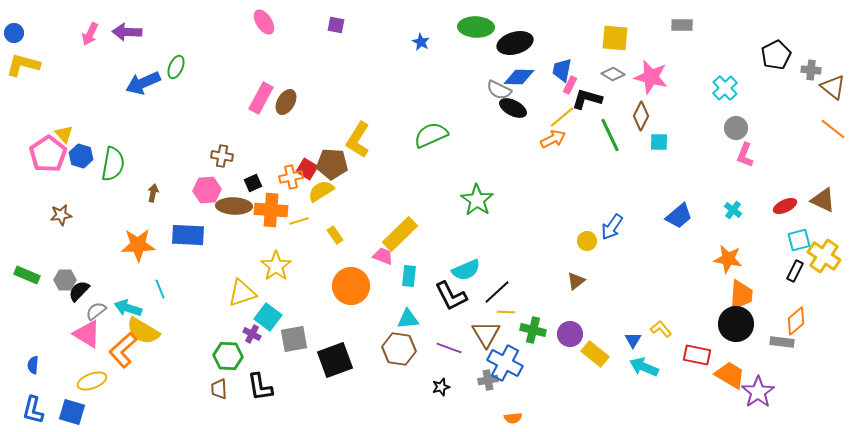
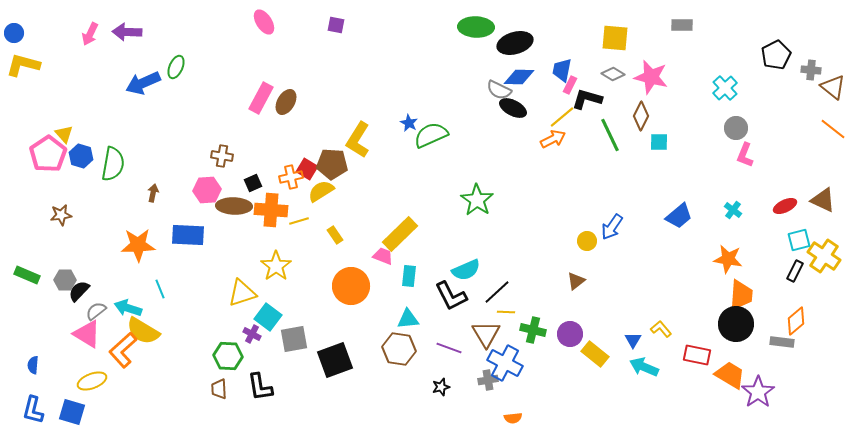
blue star at (421, 42): moved 12 px left, 81 px down
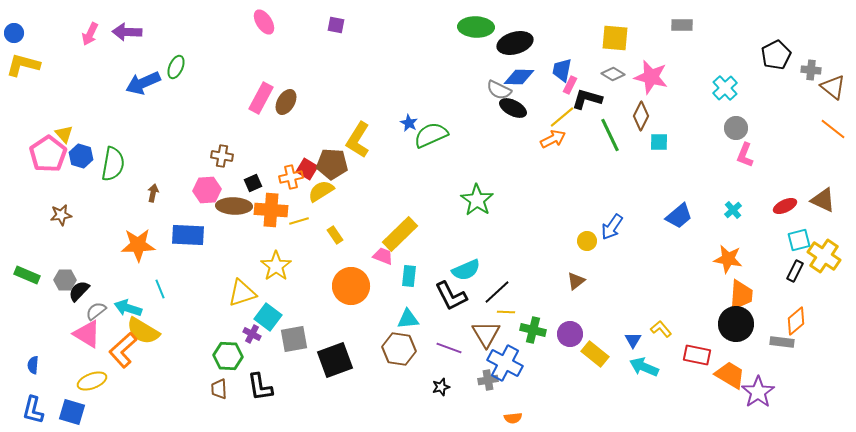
cyan cross at (733, 210): rotated 12 degrees clockwise
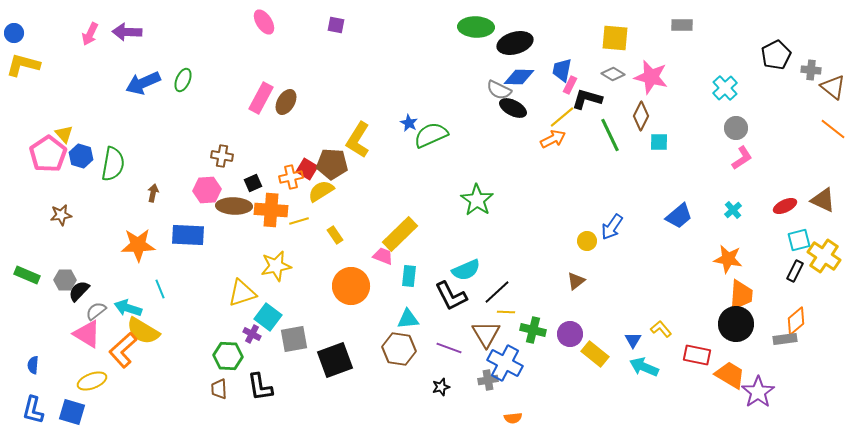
green ellipse at (176, 67): moved 7 px right, 13 px down
pink L-shape at (745, 155): moved 3 px left, 3 px down; rotated 145 degrees counterclockwise
yellow star at (276, 266): rotated 24 degrees clockwise
gray rectangle at (782, 342): moved 3 px right, 3 px up; rotated 15 degrees counterclockwise
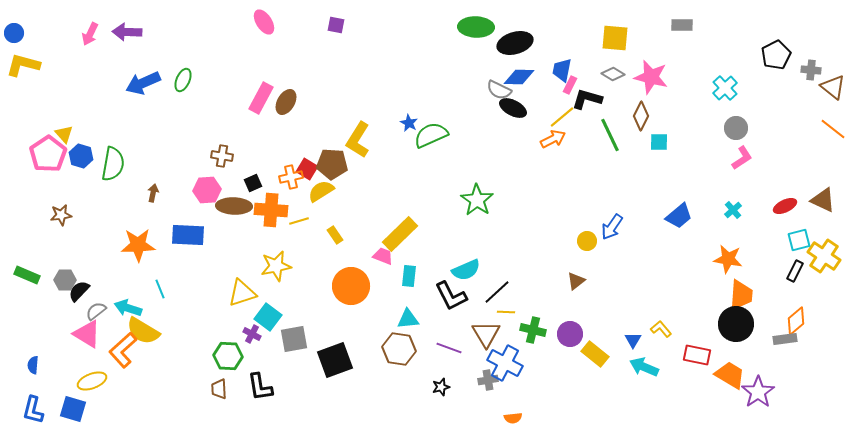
blue square at (72, 412): moved 1 px right, 3 px up
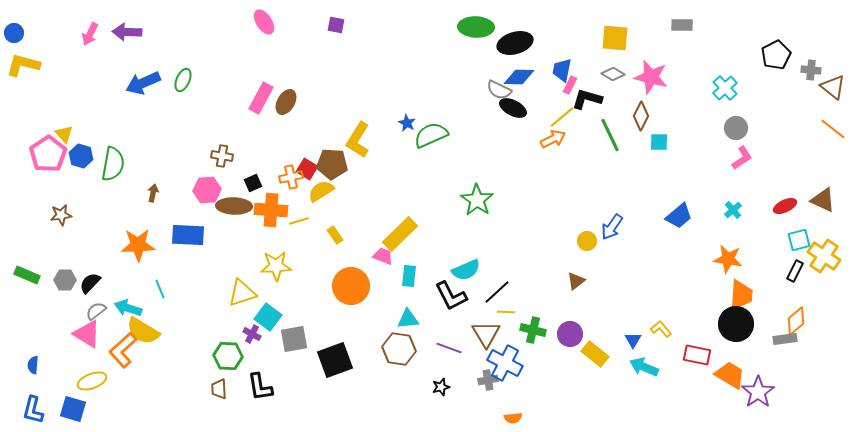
blue star at (409, 123): moved 2 px left
yellow star at (276, 266): rotated 8 degrees clockwise
black semicircle at (79, 291): moved 11 px right, 8 px up
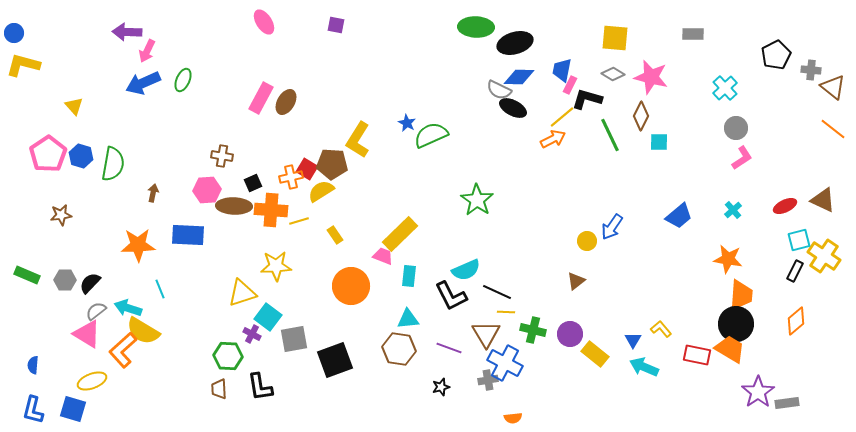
gray rectangle at (682, 25): moved 11 px right, 9 px down
pink arrow at (90, 34): moved 57 px right, 17 px down
yellow triangle at (64, 134): moved 10 px right, 28 px up
black line at (497, 292): rotated 68 degrees clockwise
gray rectangle at (785, 339): moved 2 px right, 64 px down
orange trapezoid at (730, 375): moved 26 px up
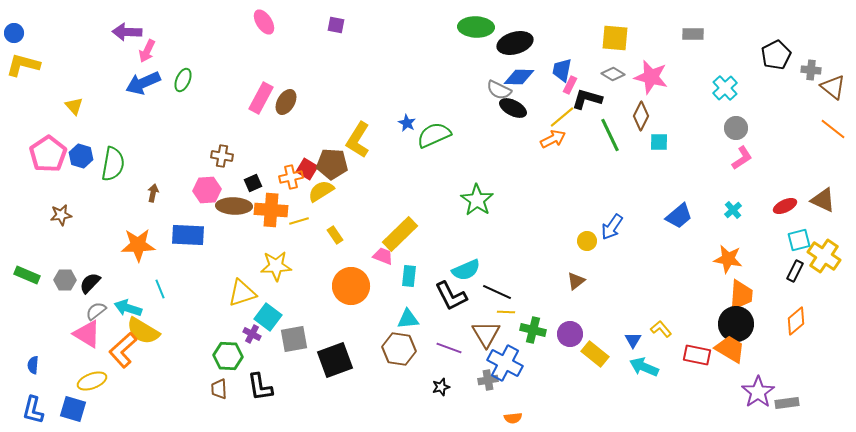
green semicircle at (431, 135): moved 3 px right
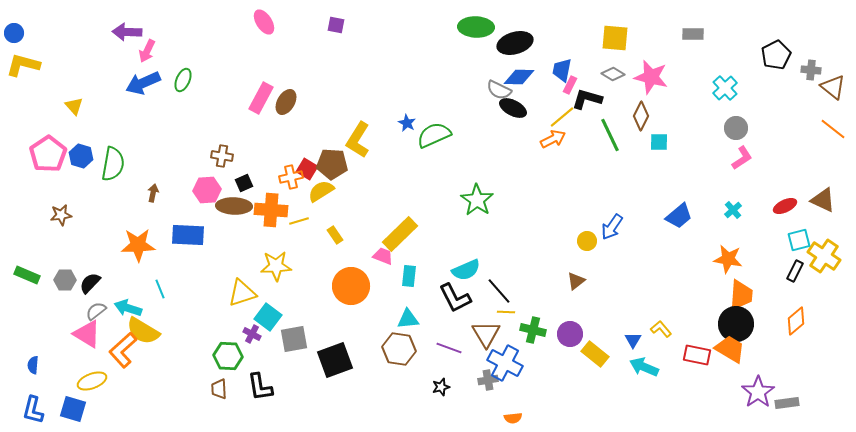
black square at (253, 183): moved 9 px left
black line at (497, 292): moved 2 px right, 1 px up; rotated 24 degrees clockwise
black L-shape at (451, 296): moved 4 px right, 2 px down
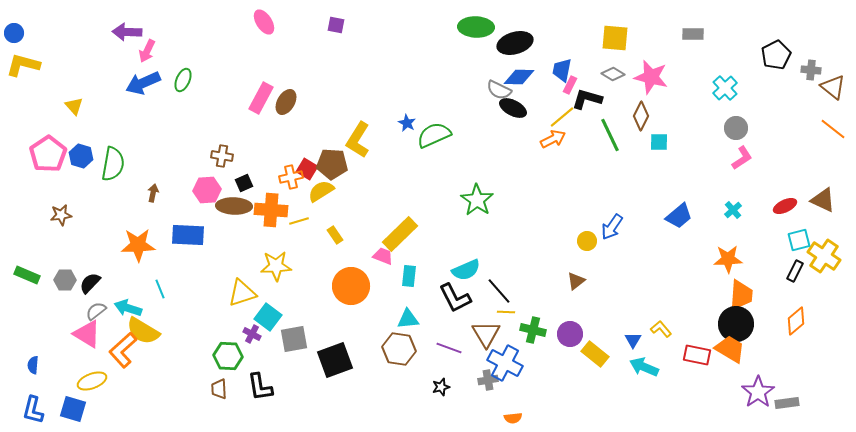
orange star at (728, 259): rotated 12 degrees counterclockwise
